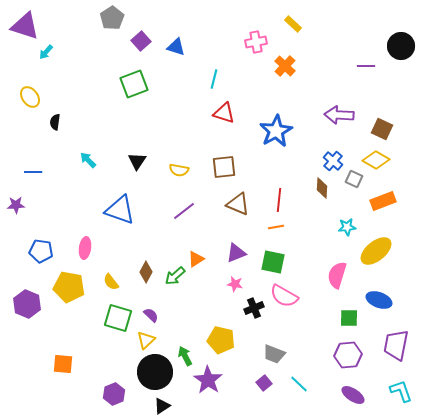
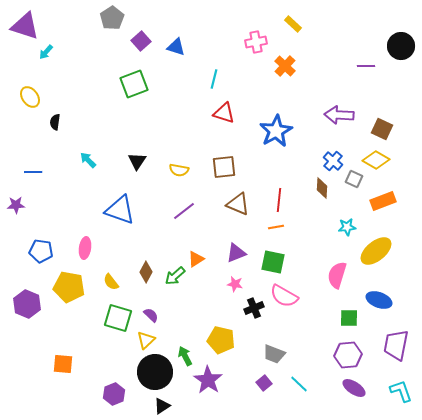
purple ellipse at (353, 395): moved 1 px right, 7 px up
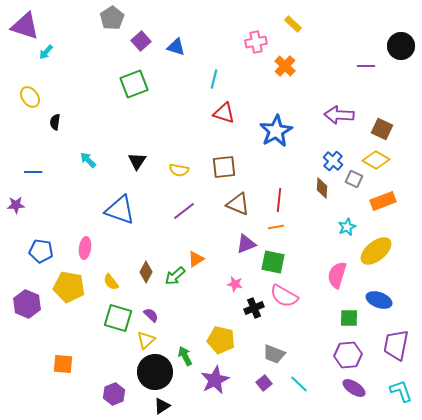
cyan star at (347, 227): rotated 18 degrees counterclockwise
purple triangle at (236, 253): moved 10 px right, 9 px up
purple star at (208, 380): moved 7 px right; rotated 12 degrees clockwise
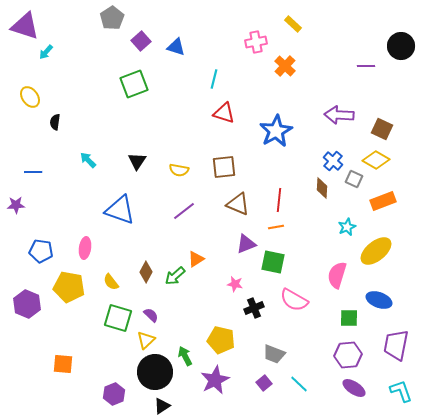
pink semicircle at (284, 296): moved 10 px right, 4 px down
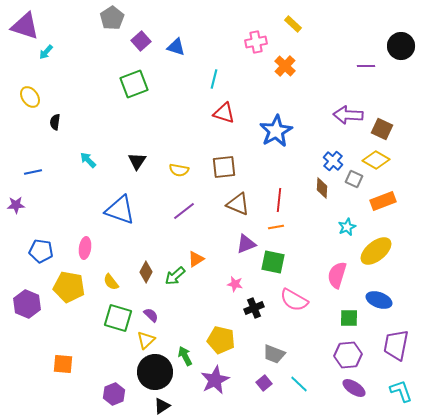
purple arrow at (339, 115): moved 9 px right
blue line at (33, 172): rotated 12 degrees counterclockwise
